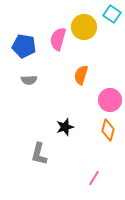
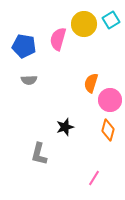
cyan square: moved 1 px left, 6 px down; rotated 24 degrees clockwise
yellow circle: moved 3 px up
orange semicircle: moved 10 px right, 8 px down
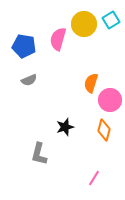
gray semicircle: rotated 21 degrees counterclockwise
orange diamond: moved 4 px left
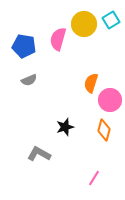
gray L-shape: rotated 105 degrees clockwise
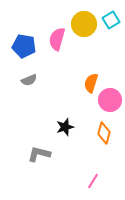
pink semicircle: moved 1 px left
orange diamond: moved 3 px down
gray L-shape: rotated 15 degrees counterclockwise
pink line: moved 1 px left, 3 px down
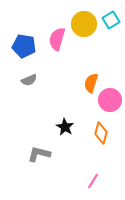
black star: rotated 24 degrees counterclockwise
orange diamond: moved 3 px left
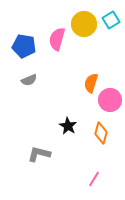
black star: moved 3 px right, 1 px up
pink line: moved 1 px right, 2 px up
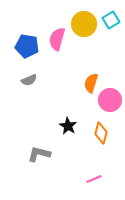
blue pentagon: moved 3 px right
pink line: rotated 35 degrees clockwise
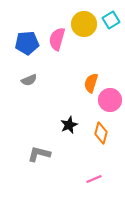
blue pentagon: moved 3 px up; rotated 15 degrees counterclockwise
black star: moved 1 px right, 1 px up; rotated 18 degrees clockwise
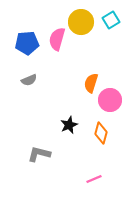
yellow circle: moved 3 px left, 2 px up
